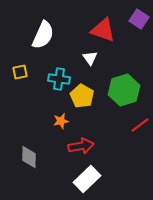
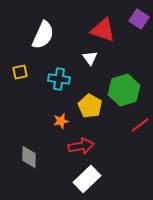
yellow pentagon: moved 8 px right, 10 px down
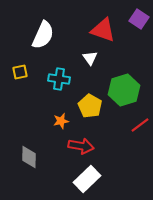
red arrow: rotated 20 degrees clockwise
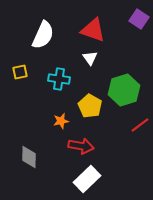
red triangle: moved 10 px left
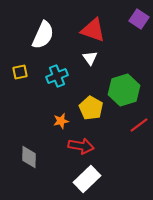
cyan cross: moved 2 px left, 3 px up; rotated 30 degrees counterclockwise
yellow pentagon: moved 1 px right, 2 px down
red line: moved 1 px left
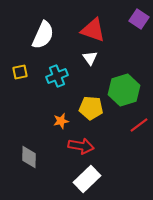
yellow pentagon: rotated 25 degrees counterclockwise
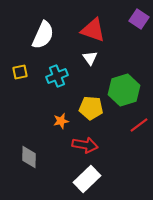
red arrow: moved 4 px right, 1 px up
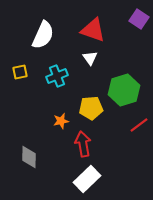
yellow pentagon: rotated 10 degrees counterclockwise
red arrow: moved 2 px left, 1 px up; rotated 110 degrees counterclockwise
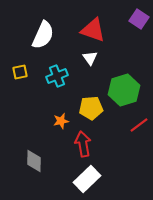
gray diamond: moved 5 px right, 4 px down
